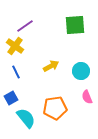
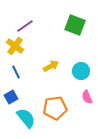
green square: rotated 25 degrees clockwise
blue square: moved 1 px up
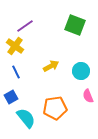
pink semicircle: moved 1 px right, 1 px up
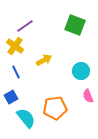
yellow arrow: moved 7 px left, 6 px up
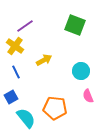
orange pentagon: rotated 15 degrees clockwise
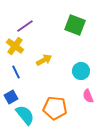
cyan semicircle: moved 1 px left, 3 px up
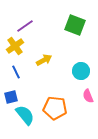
yellow cross: rotated 18 degrees clockwise
blue square: rotated 16 degrees clockwise
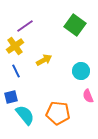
green square: rotated 15 degrees clockwise
blue line: moved 1 px up
orange pentagon: moved 3 px right, 5 px down
